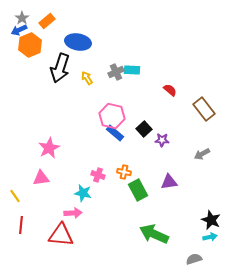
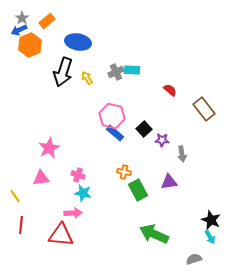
black arrow: moved 3 px right, 4 px down
gray arrow: moved 20 px left; rotated 70 degrees counterclockwise
pink cross: moved 20 px left
cyan arrow: rotated 72 degrees clockwise
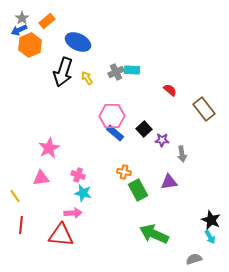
blue ellipse: rotated 15 degrees clockwise
pink hexagon: rotated 15 degrees counterclockwise
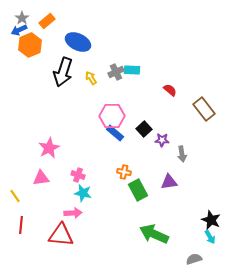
yellow arrow: moved 4 px right
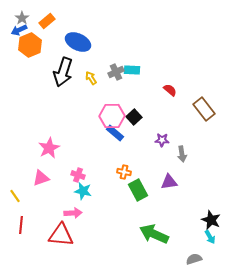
black square: moved 10 px left, 12 px up
pink triangle: rotated 12 degrees counterclockwise
cyan star: moved 2 px up
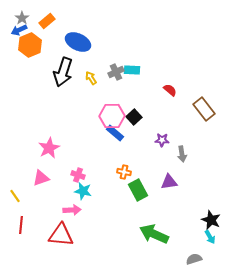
pink arrow: moved 1 px left, 3 px up
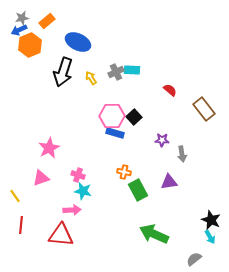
gray star: rotated 24 degrees clockwise
blue rectangle: rotated 24 degrees counterclockwise
gray semicircle: rotated 21 degrees counterclockwise
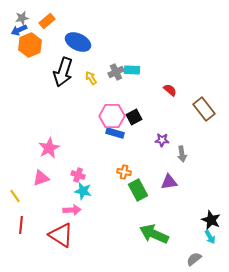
black square: rotated 14 degrees clockwise
red triangle: rotated 28 degrees clockwise
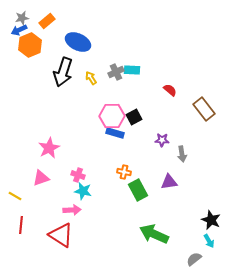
yellow line: rotated 24 degrees counterclockwise
cyan arrow: moved 1 px left, 4 px down
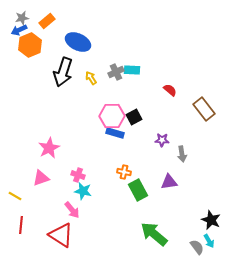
pink arrow: rotated 54 degrees clockwise
green arrow: rotated 16 degrees clockwise
gray semicircle: moved 3 px right, 12 px up; rotated 91 degrees clockwise
